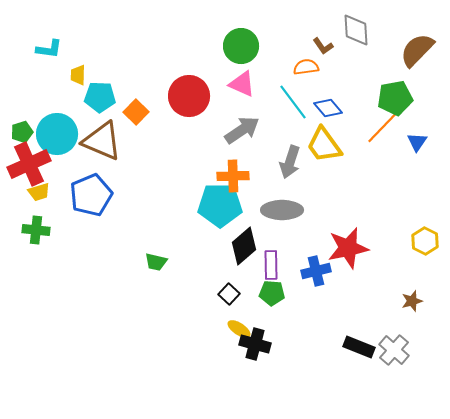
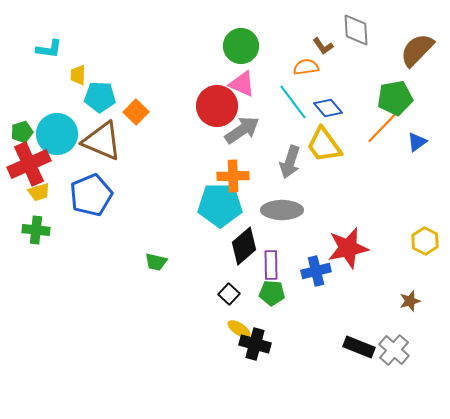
red circle at (189, 96): moved 28 px right, 10 px down
blue triangle at (417, 142): rotated 20 degrees clockwise
brown star at (412, 301): moved 2 px left
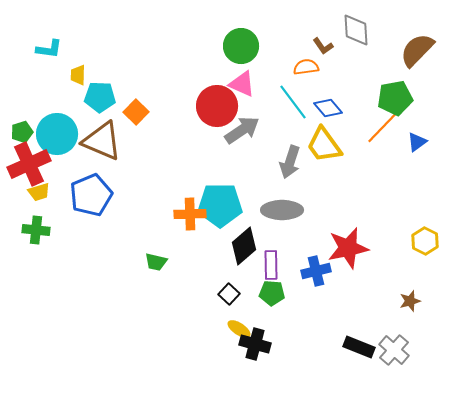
orange cross at (233, 176): moved 43 px left, 38 px down
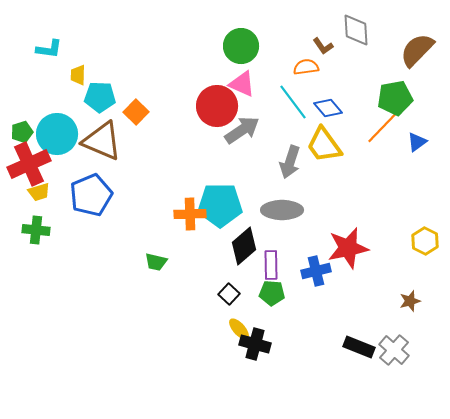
yellow ellipse at (239, 329): rotated 15 degrees clockwise
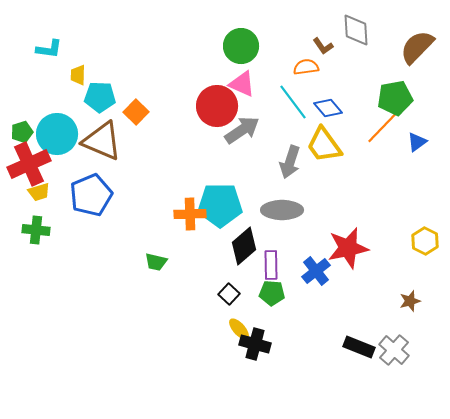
brown semicircle at (417, 50): moved 3 px up
blue cross at (316, 271): rotated 24 degrees counterclockwise
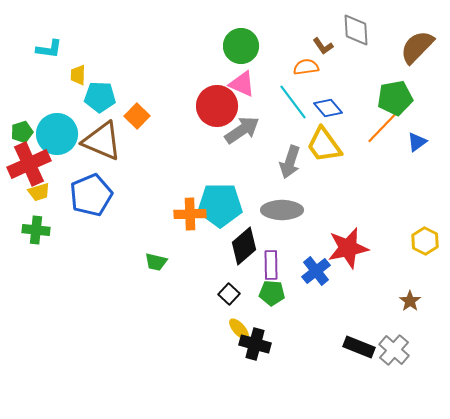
orange square at (136, 112): moved 1 px right, 4 px down
brown star at (410, 301): rotated 20 degrees counterclockwise
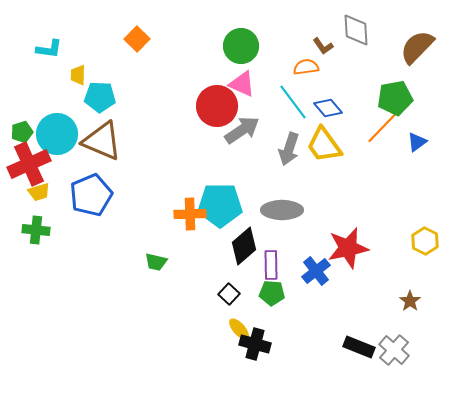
orange square at (137, 116): moved 77 px up
gray arrow at (290, 162): moved 1 px left, 13 px up
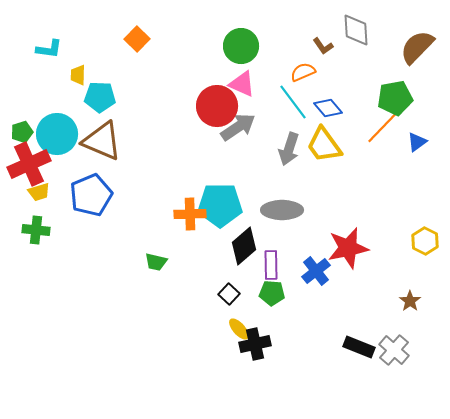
orange semicircle at (306, 67): moved 3 px left, 5 px down; rotated 15 degrees counterclockwise
gray arrow at (242, 130): moved 4 px left, 3 px up
black cross at (255, 344): rotated 28 degrees counterclockwise
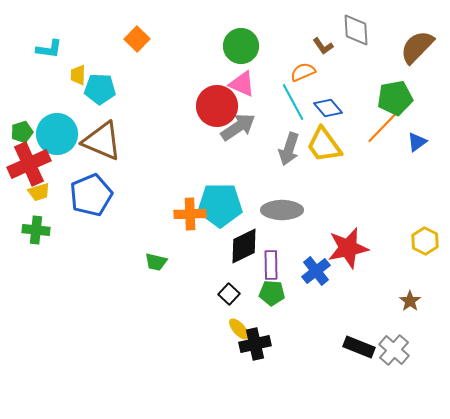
cyan pentagon at (100, 97): moved 8 px up
cyan line at (293, 102): rotated 9 degrees clockwise
black diamond at (244, 246): rotated 15 degrees clockwise
